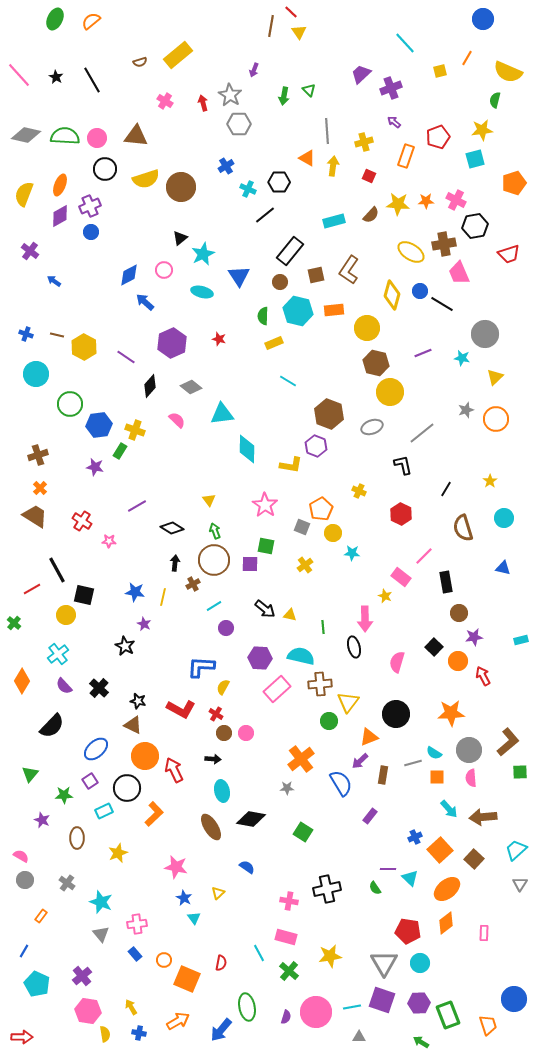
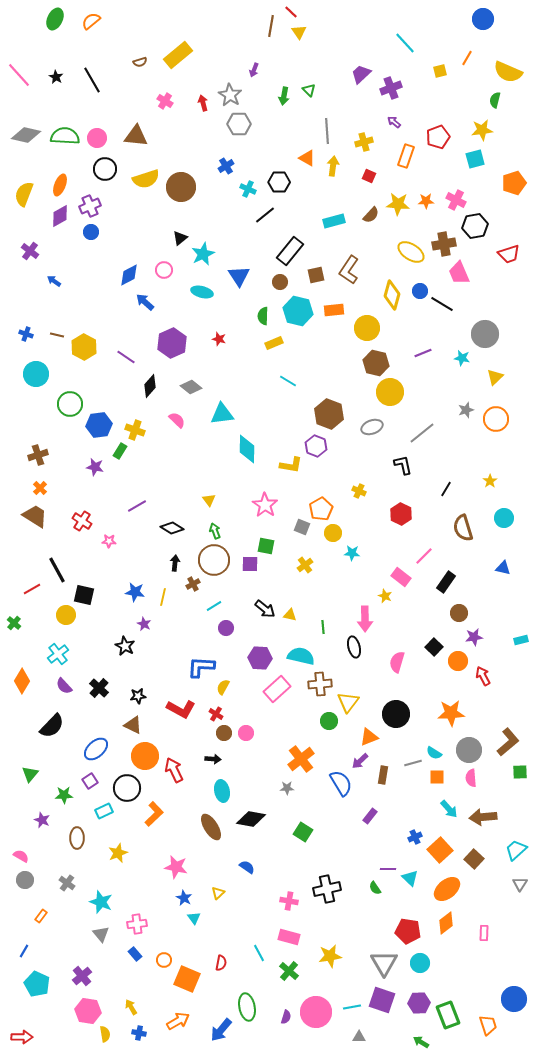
black rectangle at (446, 582): rotated 45 degrees clockwise
black star at (138, 701): moved 5 px up; rotated 21 degrees counterclockwise
pink rectangle at (286, 937): moved 3 px right
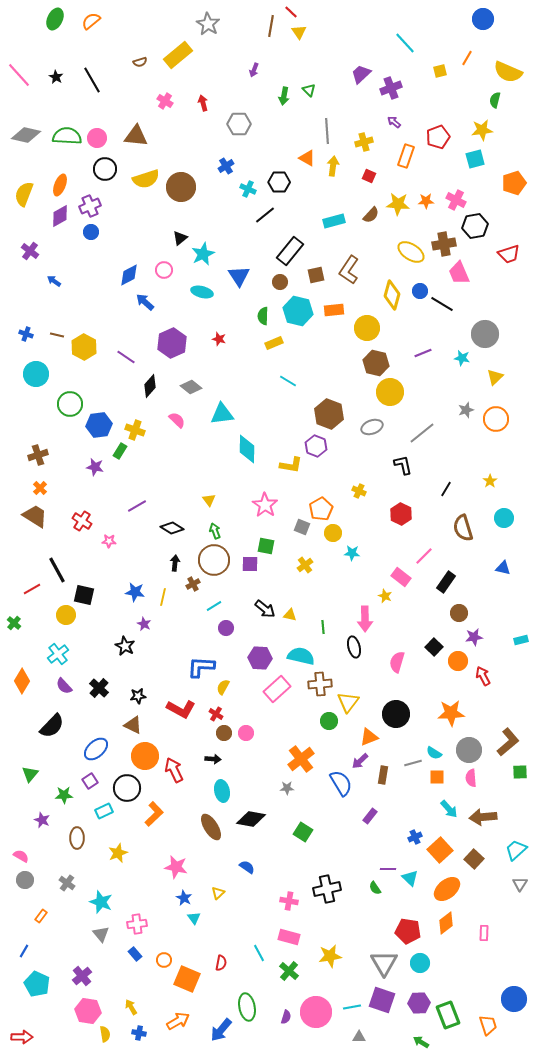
gray star at (230, 95): moved 22 px left, 71 px up
green semicircle at (65, 136): moved 2 px right
